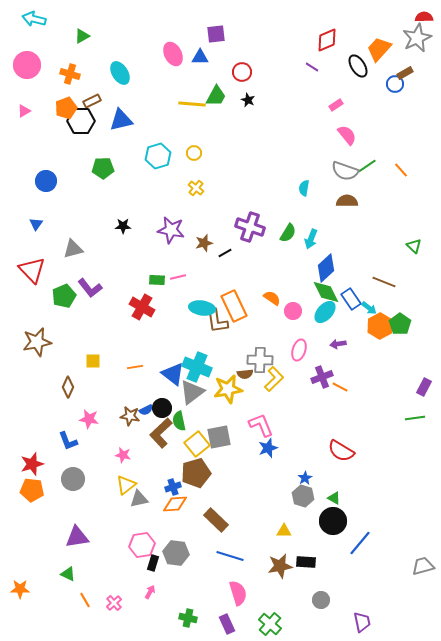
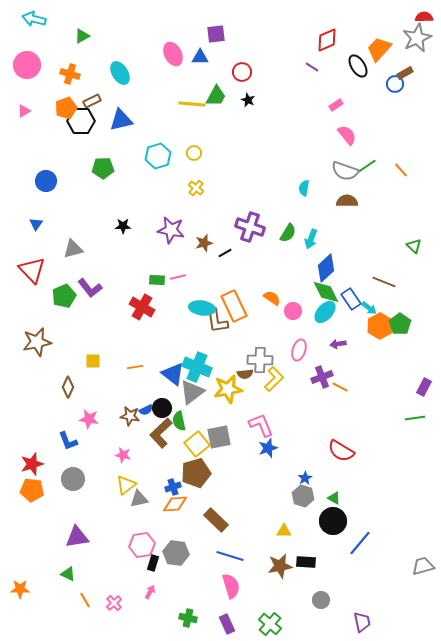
pink semicircle at (238, 593): moved 7 px left, 7 px up
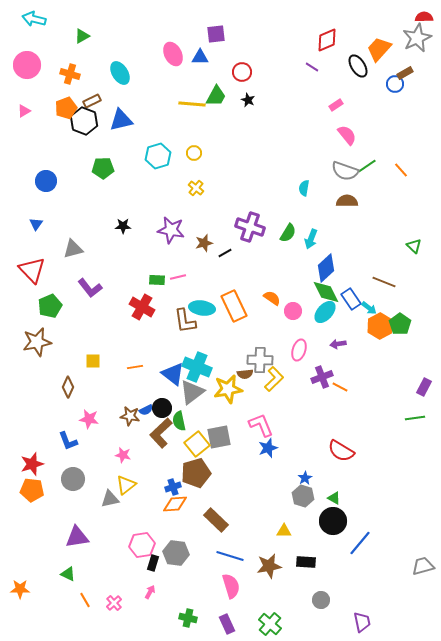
black hexagon at (81, 121): moved 3 px right; rotated 20 degrees clockwise
green pentagon at (64, 296): moved 14 px left, 10 px down
brown L-shape at (217, 321): moved 32 px left
gray triangle at (139, 499): moved 29 px left
brown star at (280, 566): moved 11 px left
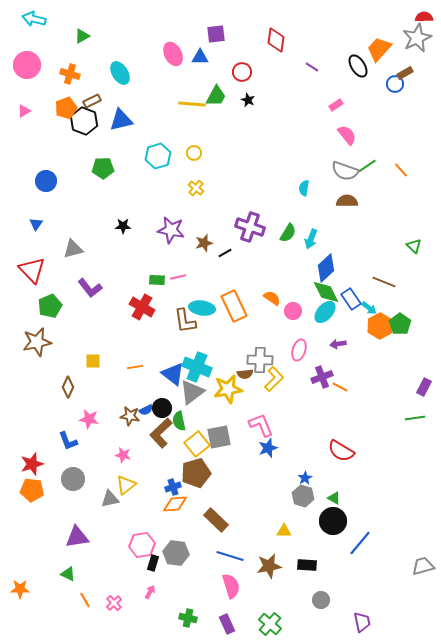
red diamond at (327, 40): moved 51 px left; rotated 60 degrees counterclockwise
black rectangle at (306, 562): moved 1 px right, 3 px down
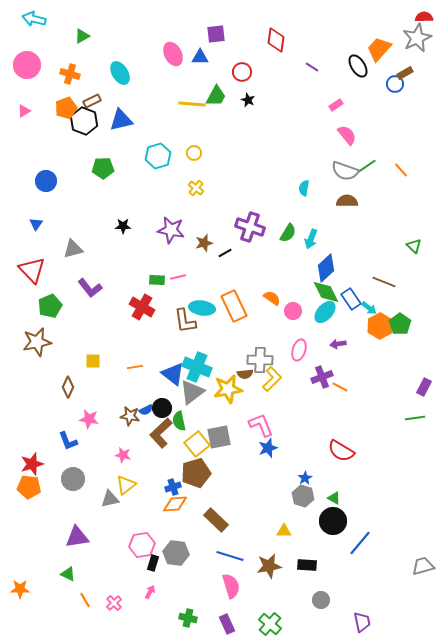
yellow L-shape at (274, 379): moved 2 px left
orange pentagon at (32, 490): moved 3 px left, 3 px up
